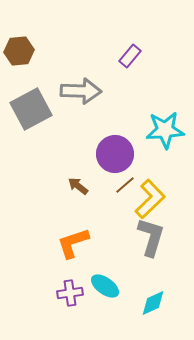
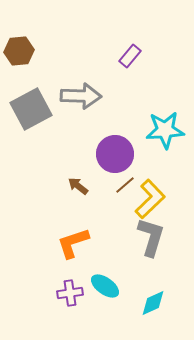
gray arrow: moved 5 px down
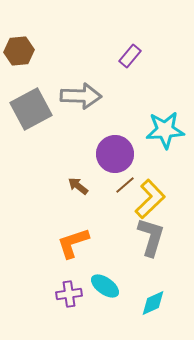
purple cross: moved 1 px left, 1 px down
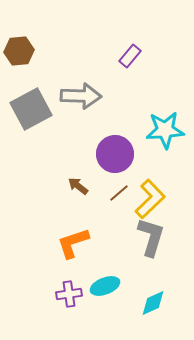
brown line: moved 6 px left, 8 px down
cyan ellipse: rotated 56 degrees counterclockwise
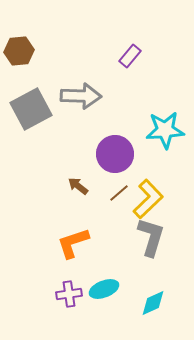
yellow L-shape: moved 2 px left
cyan ellipse: moved 1 px left, 3 px down
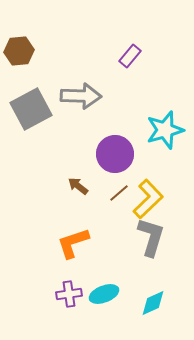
cyan star: rotated 12 degrees counterclockwise
cyan ellipse: moved 5 px down
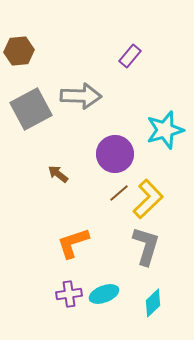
brown arrow: moved 20 px left, 12 px up
gray L-shape: moved 5 px left, 9 px down
cyan diamond: rotated 20 degrees counterclockwise
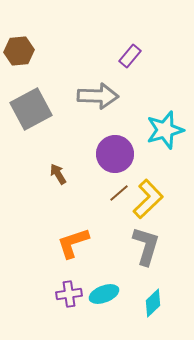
gray arrow: moved 17 px right
brown arrow: rotated 20 degrees clockwise
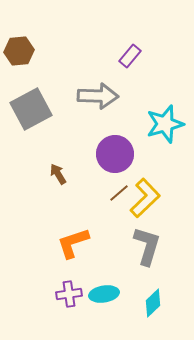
cyan star: moved 6 px up
yellow L-shape: moved 3 px left, 1 px up
gray L-shape: moved 1 px right
cyan ellipse: rotated 12 degrees clockwise
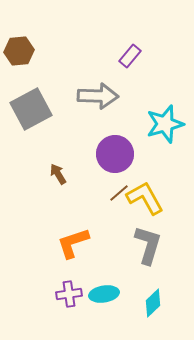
yellow L-shape: rotated 75 degrees counterclockwise
gray L-shape: moved 1 px right, 1 px up
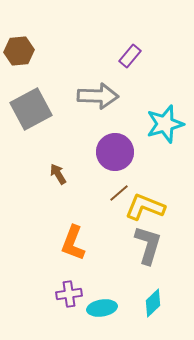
purple circle: moved 2 px up
yellow L-shape: moved 9 px down; rotated 39 degrees counterclockwise
orange L-shape: rotated 51 degrees counterclockwise
cyan ellipse: moved 2 px left, 14 px down
